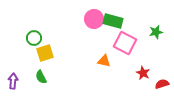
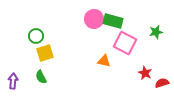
green circle: moved 2 px right, 2 px up
red star: moved 2 px right
red semicircle: moved 1 px up
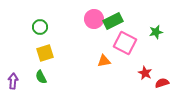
green rectangle: rotated 42 degrees counterclockwise
green circle: moved 4 px right, 9 px up
orange triangle: rotated 24 degrees counterclockwise
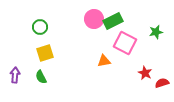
purple arrow: moved 2 px right, 6 px up
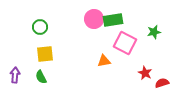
green rectangle: moved 1 px up; rotated 18 degrees clockwise
green star: moved 2 px left
yellow square: moved 1 px down; rotated 12 degrees clockwise
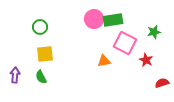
red star: moved 1 px right, 13 px up
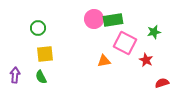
green circle: moved 2 px left, 1 px down
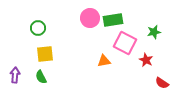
pink circle: moved 4 px left, 1 px up
red semicircle: rotated 128 degrees counterclockwise
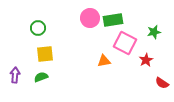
red star: rotated 16 degrees clockwise
green semicircle: rotated 96 degrees clockwise
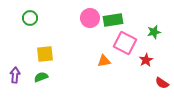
green circle: moved 8 px left, 10 px up
